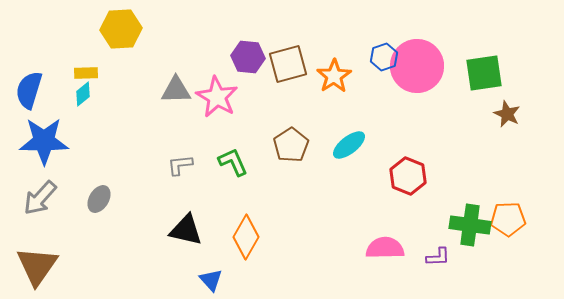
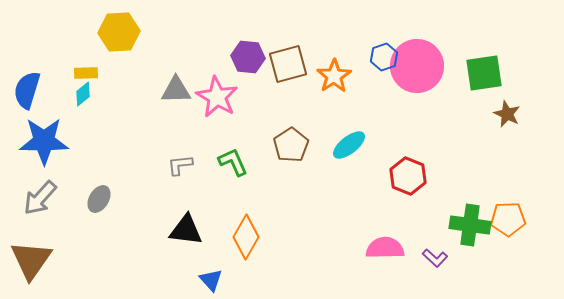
yellow hexagon: moved 2 px left, 3 px down
blue semicircle: moved 2 px left
black triangle: rotated 6 degrees counterclockwise
purple L-shape: moved 3 px left, 1 px down; rotated 45 degrees clockwise
brown triangle: moved 6 px left, 6 px up
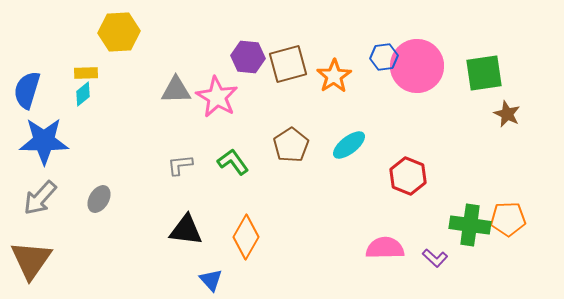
blue hexagon: rotated 12 degrees clockwise
green L-shape: rotated 12 degrees counterclockwise
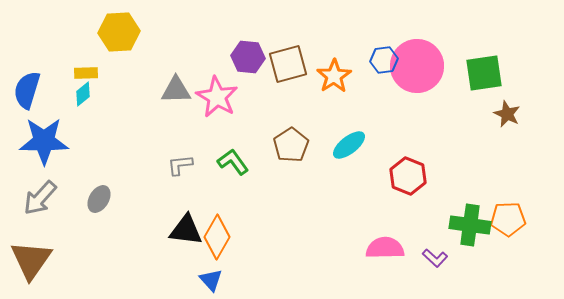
blue hexagon: moved 3 px down
orange diamond: moved 29 px left
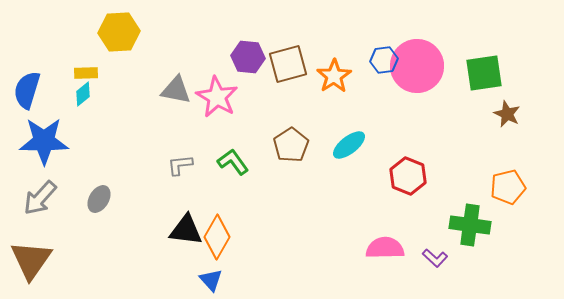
gray triangle: rotated 12 degrees clockwise
orange pentagon: moved 32 px up; rotated 12 degrees counterclockwise
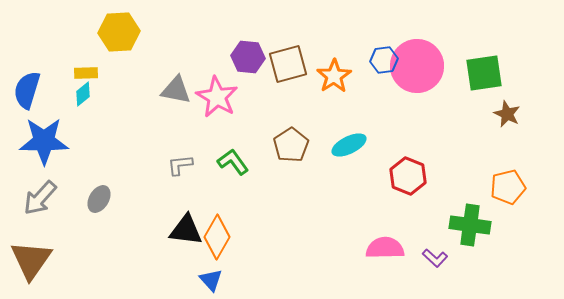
cyan ellipse: rotated 12 degrees clockwise
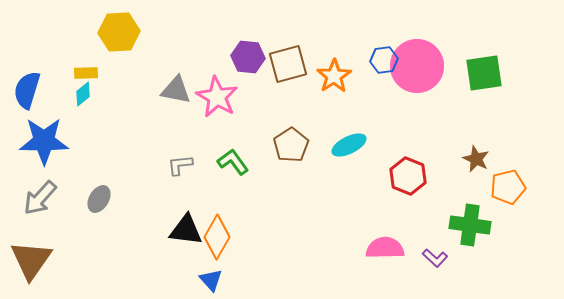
brown star: moved 31 px left, 45 px down
